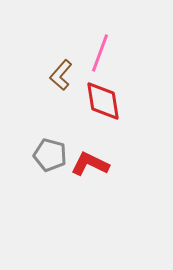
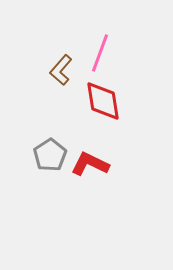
brown L-shape: moved 5 px up
gray pentagon: rotated 24 degrees clockwise
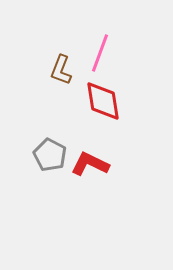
brown L-shape: rotated 20 degrees counterclockwise
gray pentagon: rotated 12 degrees counterclockwise
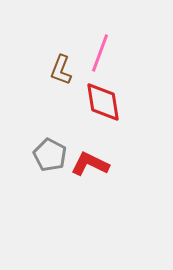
red diamond: moved 1 px down
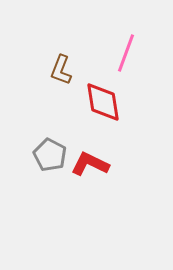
pink line: moved 26 px right
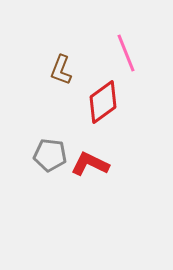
pink line: rotated 42 degrees counterclockwise
red diamond: rotated 63 degrees clockwise
gray pentagon: rotated 20 degrees counterclockwise
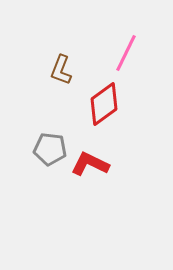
pink line: rotated 48 degrees clockwise
red diamond: moved 1 px right, 2 px down
gray pentagon: moved 6 px up
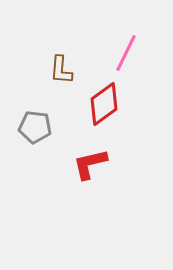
brown L-shape: rotated 16 degrees counterclockwise
gray pentagon: moved 15 px left, 22 px up
red L-shape: rotated 39 degrees counterclockwise
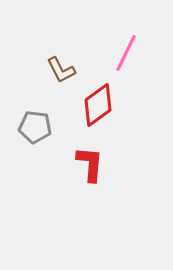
brown L-shape: rotated 32 degrees counterclockwise
red diamond: moved 6 px left, 1 px down
red L-shape: rotated 108 degrees clockwise
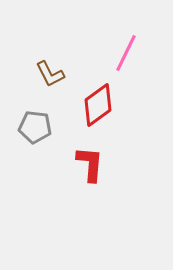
brown L-shape: moved 11 px left, 4 px down
